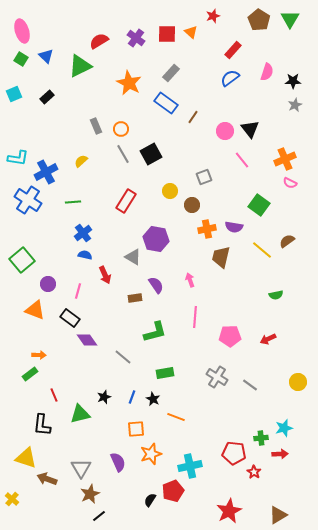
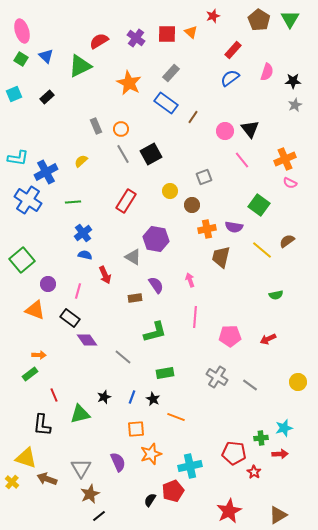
yellow cross at (12, 499): moved 17 px up
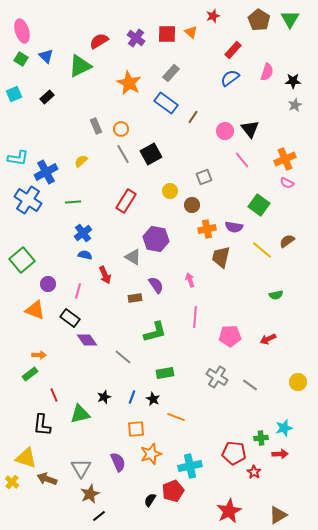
pink semicircle at (290, 183): moved 3 px left
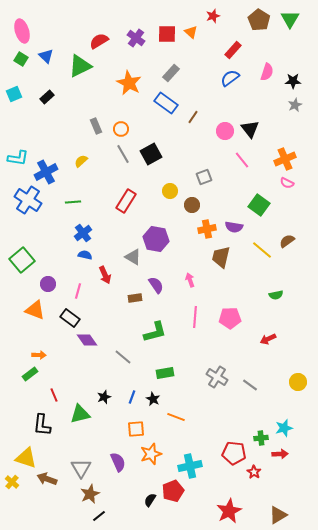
pink pentagon at (230, 336): moved 18 px up
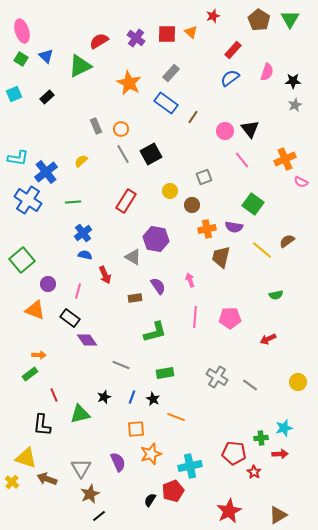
blue cross at (46, 172): rotated 10 degrees counterclockwise
pink semicircle at (287, 183): moved 14 px right, 1 px up
green square at (259, 205): moved 6 px left, 1 px up
purple semicircle at (156, 285): moved 2 px right, 1 px down
gray line at (123, 357): moved 2 px left, 8 px down; rotated 18 degrees counterclockwise
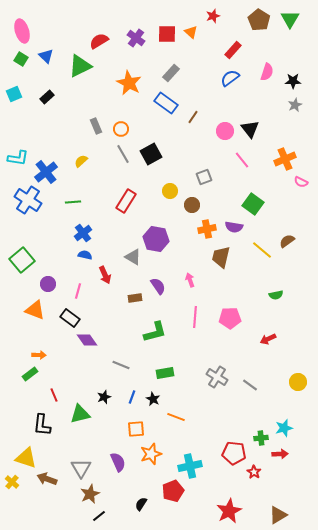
black semicircle at (150, 500): moved 9 px left, 4 px down
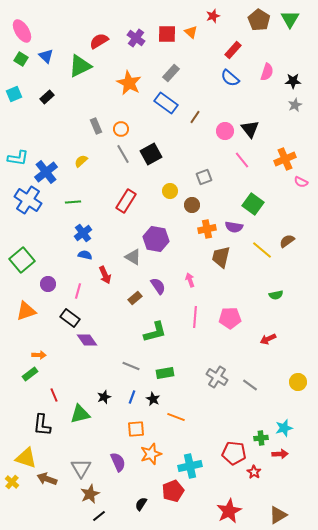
pink ellipse at (22, 31): rotated 15 degrees counterclockwise
blue semicircle at (230, 78): rotated 102 degrees counterclockwise
brown line at (193, 117): moved 2 px right
brown rectangle at (135, 298): rotated 32 degrees counterclockwise
orange triangle at (35, 310): moved 9 px left, 1 px down; rotated 40 degrees counterclockwise
gray line at (121, 365): moved 10 px right, 1 px down
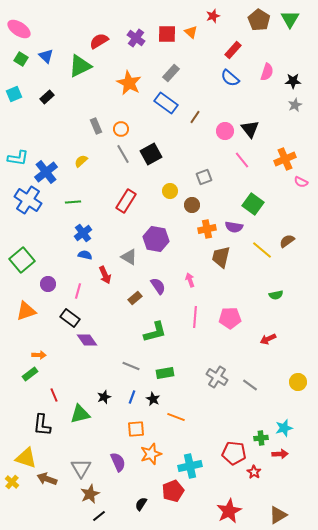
pink ellipse at (22, 31): moved 3 px left, 2 px up; rotated 25 degrees counterclockwise
gray triangle at (133, 257): moved 4 px left
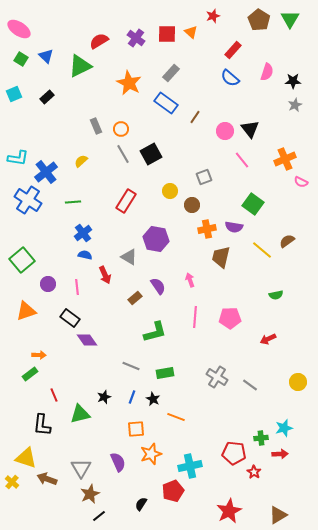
pink line at (78, 291): moved 1 px left, 4 px up; rotated 21 degrees counterclockwise
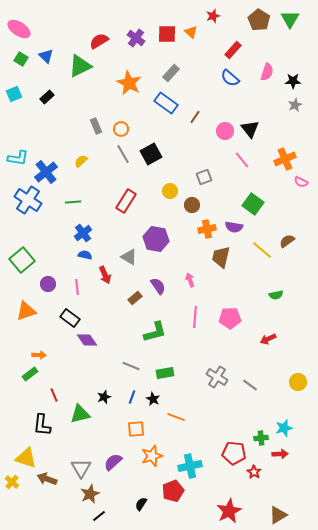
orange star at (151, 454): moved 1 px right, 2 px down
purple semicircle at (118, 462): moved 5 px left; rotated 108 degrees counterclockwise
